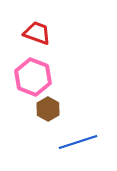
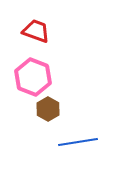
red trapezoid: moved 1 px left, 2 px up
blue line: rotated 9 degrees clockwise
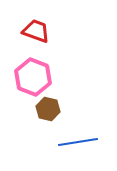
brown hexagon: rotated 15 degrees counterclockwise
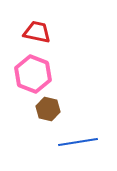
red trapezoid: moved 1 px right, 1 px down; rotated 8 degrees counterclockwise
pink hexagon: moved 3 px up
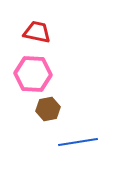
pink hexagon: rotated 18 degrees counterclockwise
brown hexagon: rotated 25 degrees counterclockwise
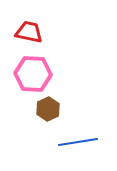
red trapezoid: moved 8 px left
brown hexagon: rotated 15 degrees counterclockwise
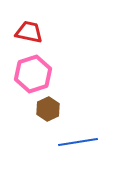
pink hexagon: rotated 21 degrees counterclockwise
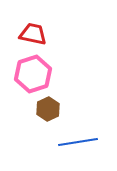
red trapezoid: moved 4 px right, 2 px down
